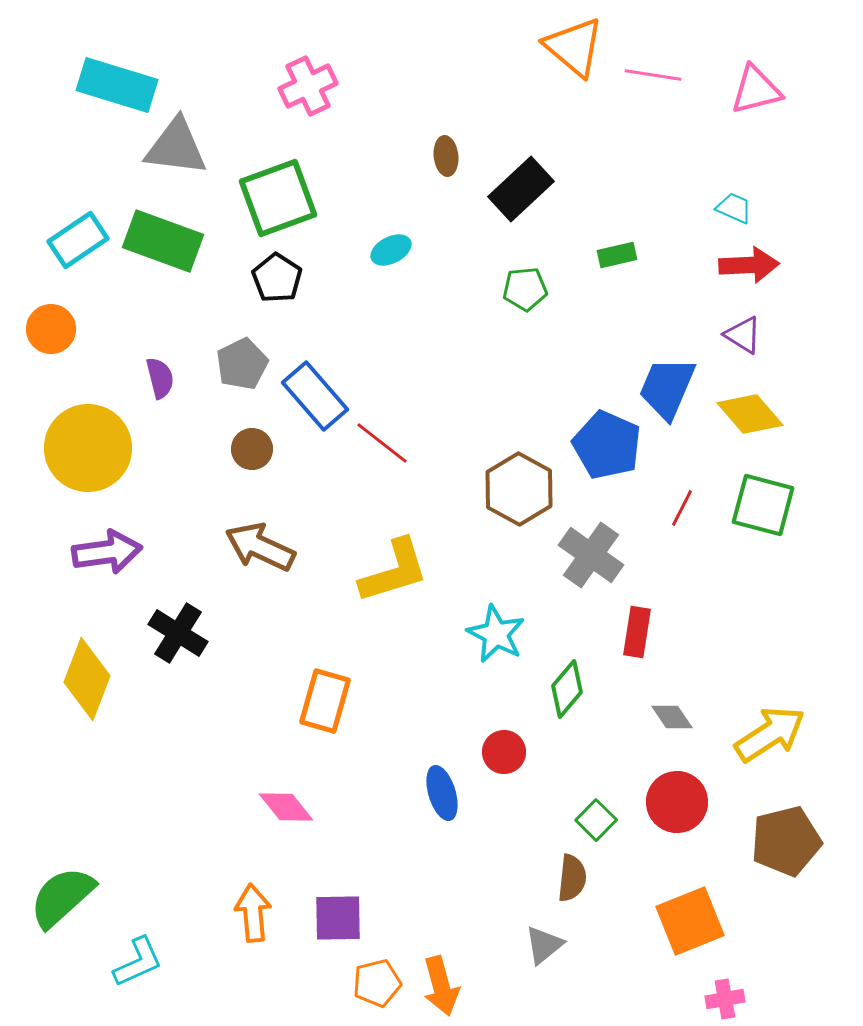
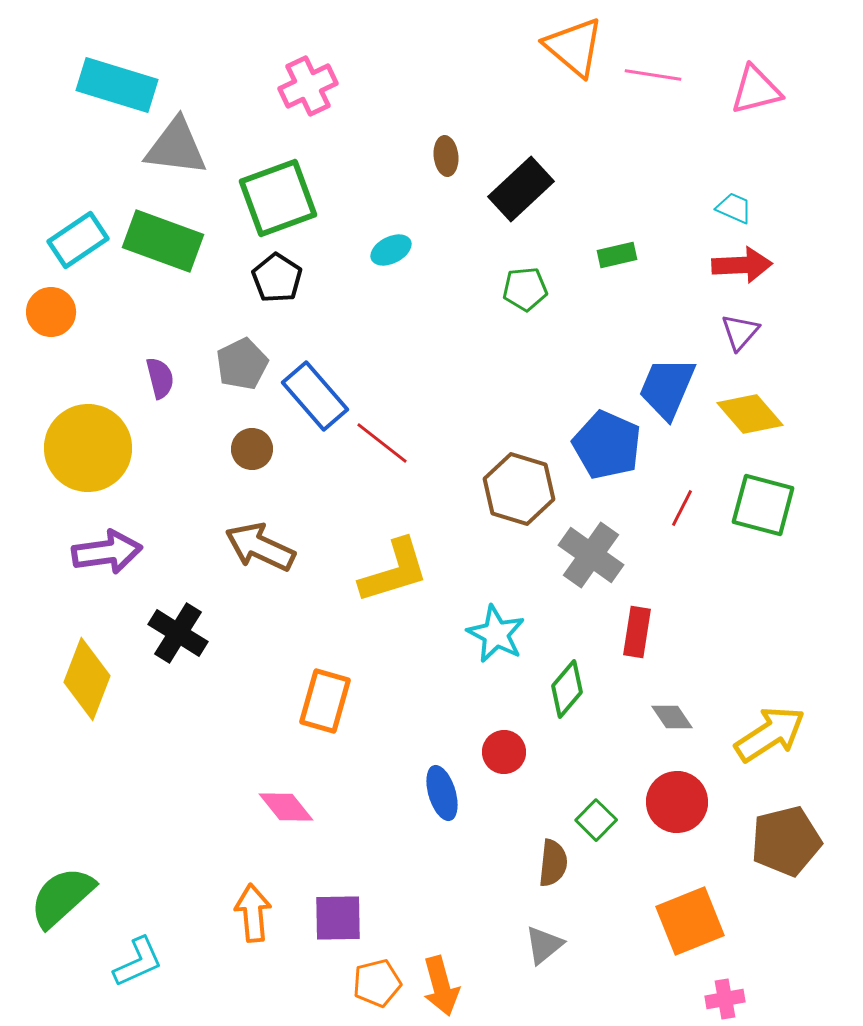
red arrow at (749, 265): moved 7 px left
orange circle at (51, 329): moved 17 px up
purple triangle at (743, 335): moved 3 px left, 3 px up; rotated 39 degrees clockwise
brown hexagon at (519, 489): rotated 12 degrees counterclockwise
brown semicircle at (572, 878): moved 19 px left, 15 px up
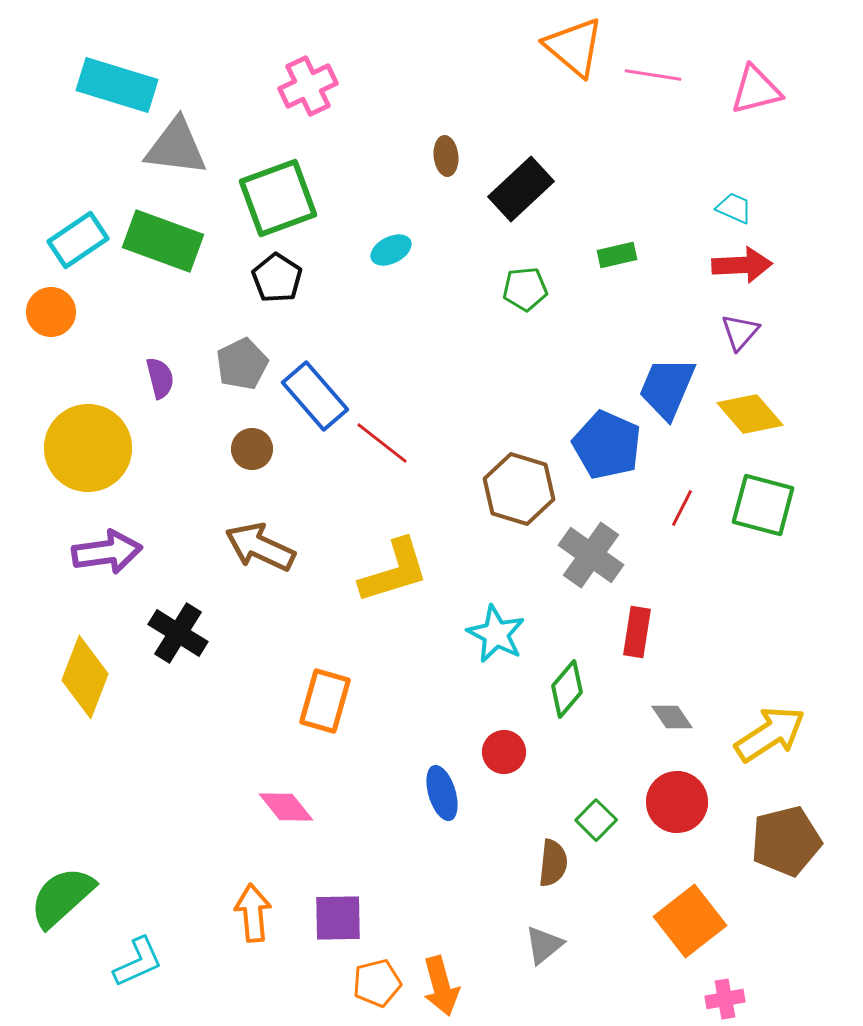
yellow diamond at (87, 679): moved 2 px left, 2 px up
orange square at (690, 921): rotated 16 degrees counterclockwise
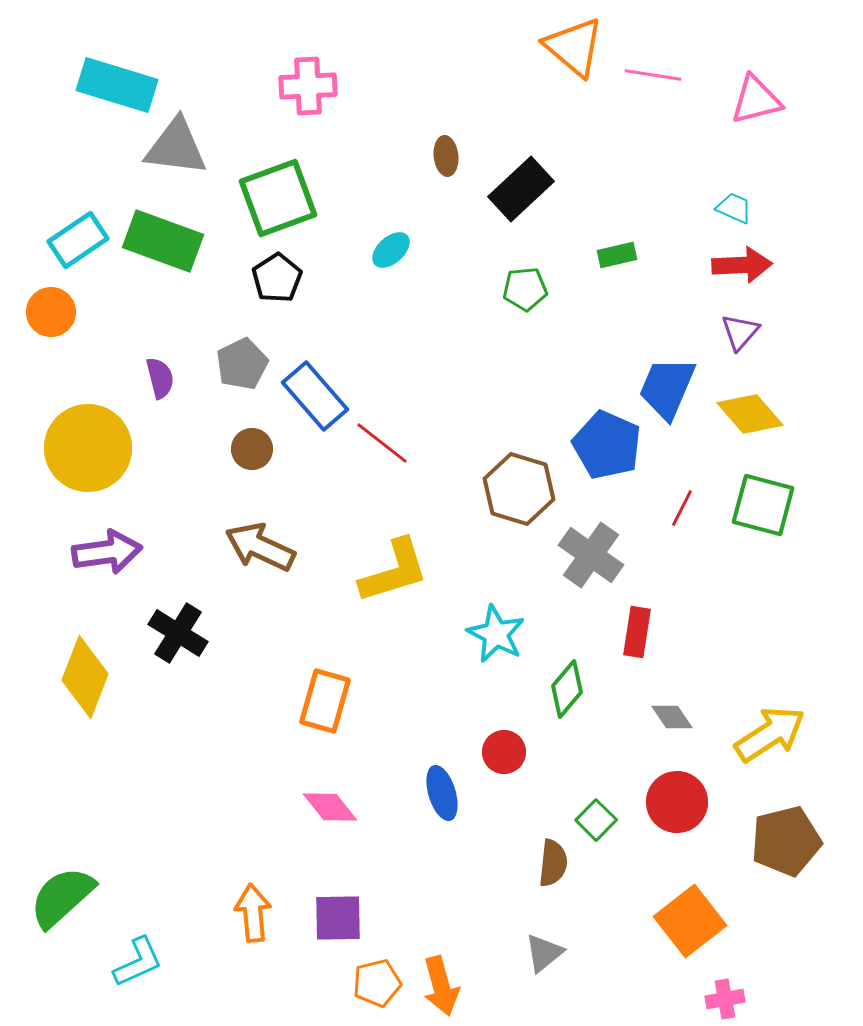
pink cross at (308, 86): rotated 22 degrees clockwise
pink triangle at (756, 90): moved 10 px down
cyan ellipse at (391, 250): rotated 15 degrees counterclockwise
black pentagon at (277, 278): rotated 6 degrees clockwise
pink diamond at (286, 807): moved 44 px right
gray triangle at (544, 945): moved 8 px down
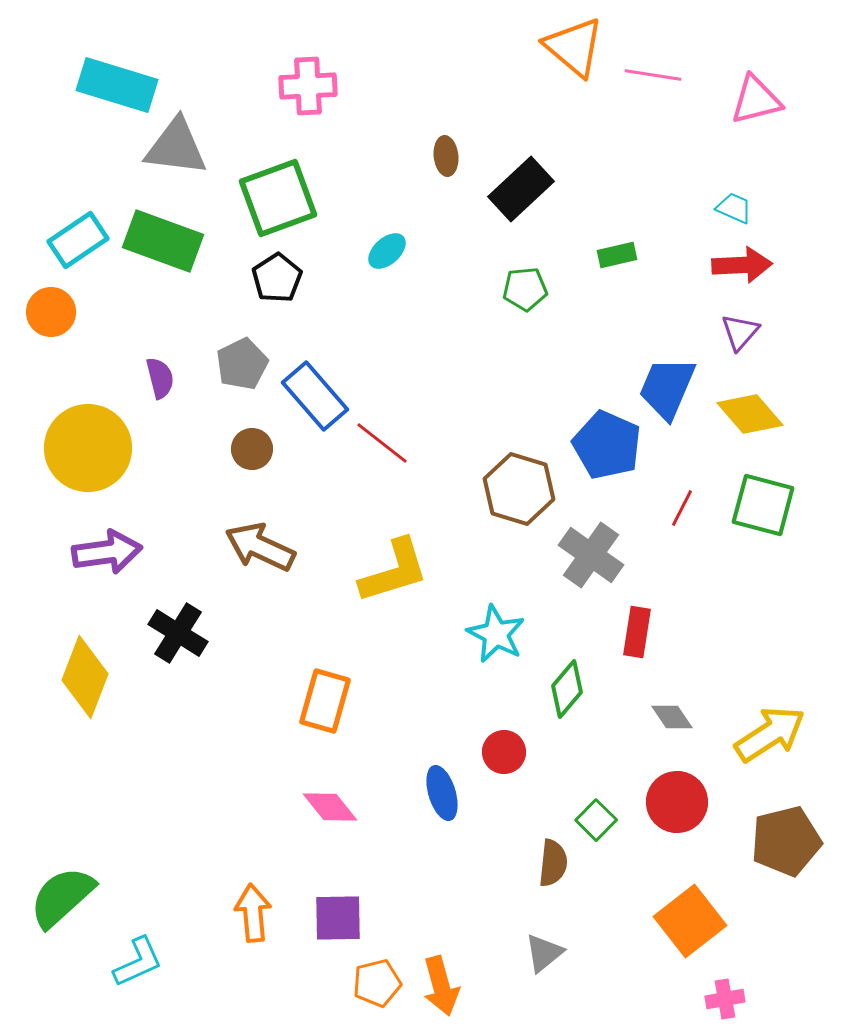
cyan ellipse at (391, 250): moved 4 px left, 1 px down
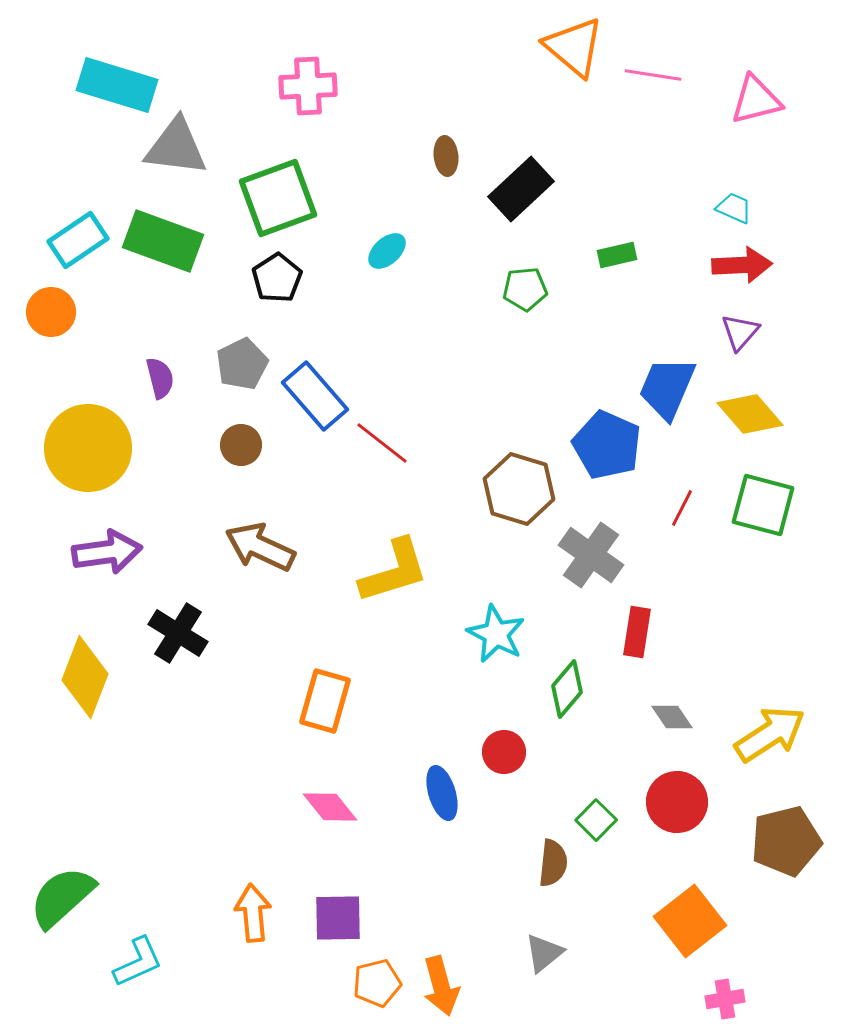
brown circle at (252, 449): moved 11 px left, 4 px up
